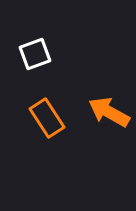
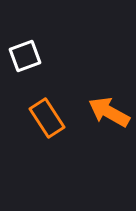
white square: moved 10 px left, 2 px down
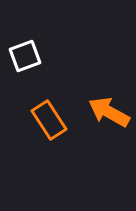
orange rectangle: moved 2 px right, 2 px down
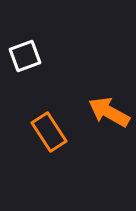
orange rectangle: moved 12 px down
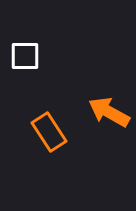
white square: rotated 20 degrees clockwise
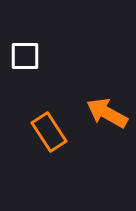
orange arrow: moved 2 px left, 1 px down
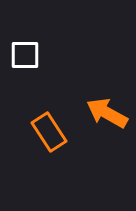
white square: moved 1 px up
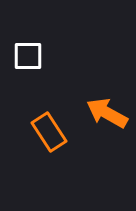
white square: moved 3 px right, 1 px down
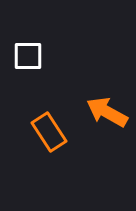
orange arrow: moved 1 px up
